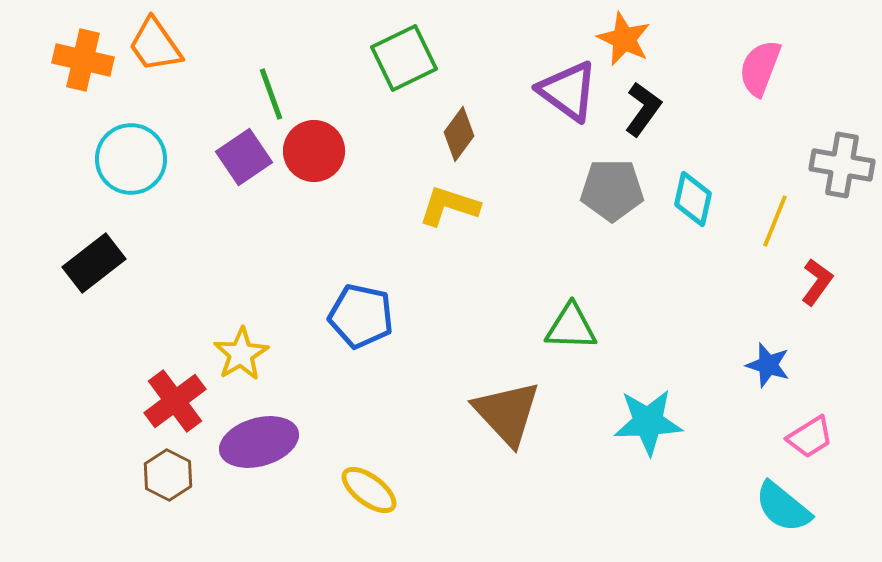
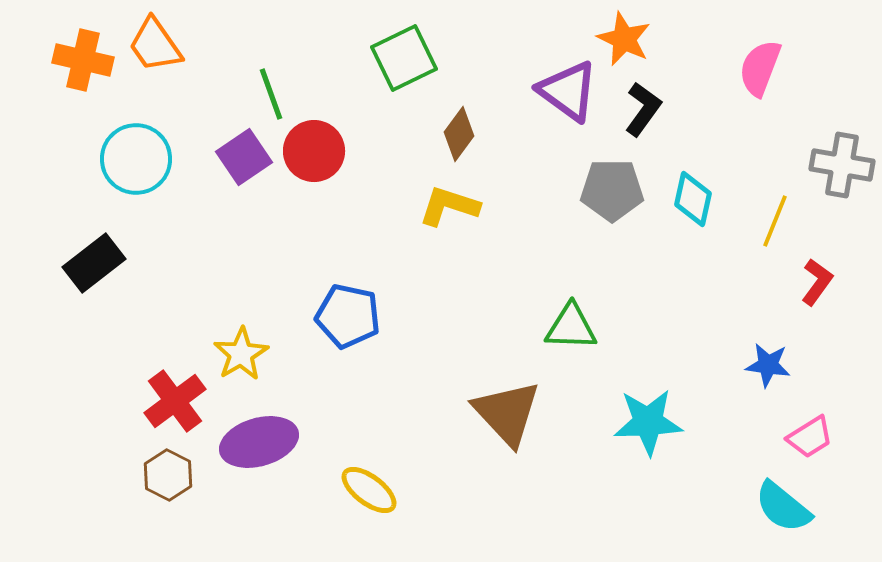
cyan circle: moved 5 px right
blue pentagon: moved 13 px left
blue star: rotated 9 degrees counterclockwise
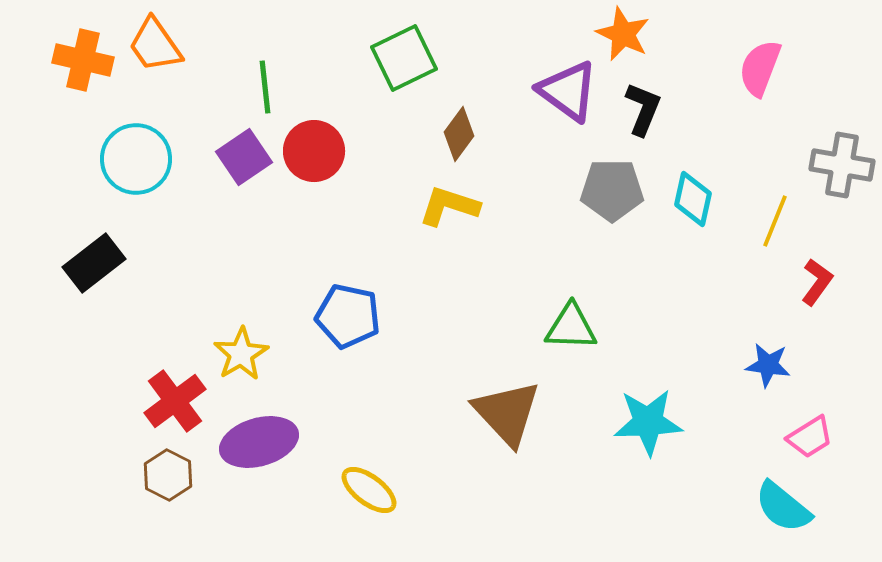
orange star: moved 1 px left, 5 px up
green line: moved 6 px left, 7 px up; rotated 14 degrees clockwise
black L-shape: rotated 14 degrees counterclockwise
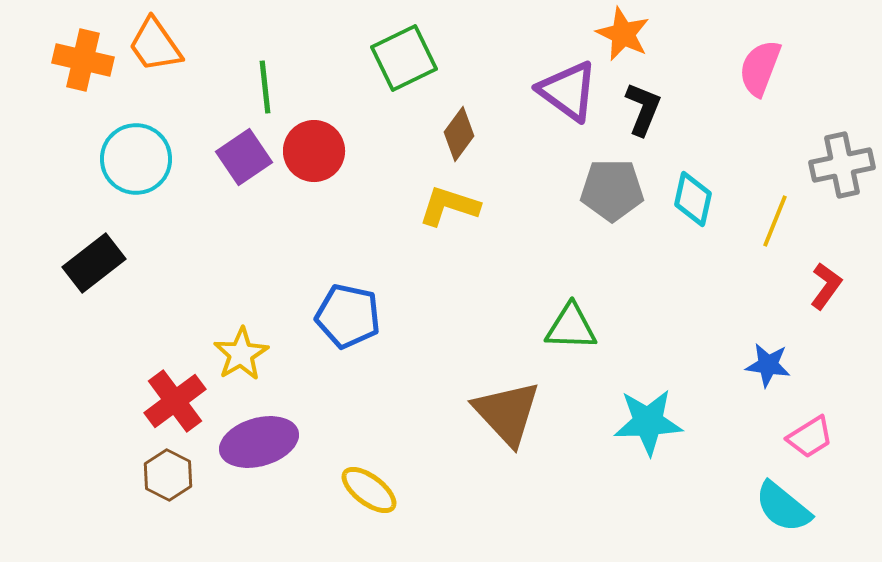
gray cross: rotated 22 degrees counterclockwise
red L-shape: moved 9 px right, 4 px down
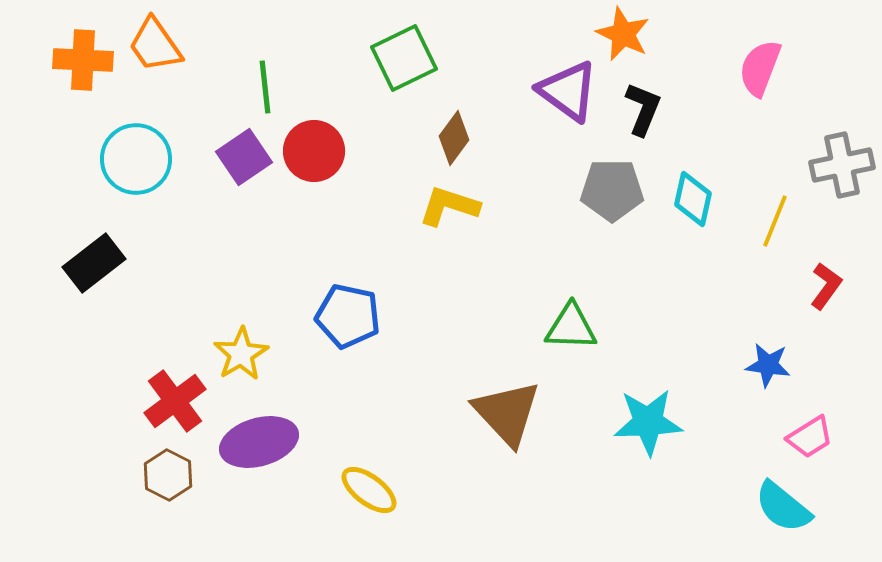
orange cross: rotated 10 degrees counterclockwise
brown diamond: moved 5 px left, 4 px down
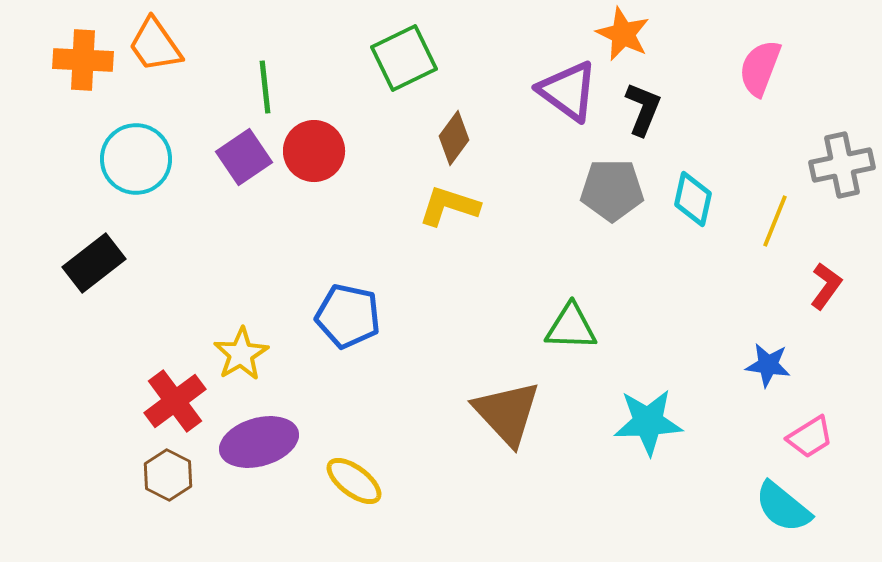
yellow ellipse: moved 15 px left, 9 px up
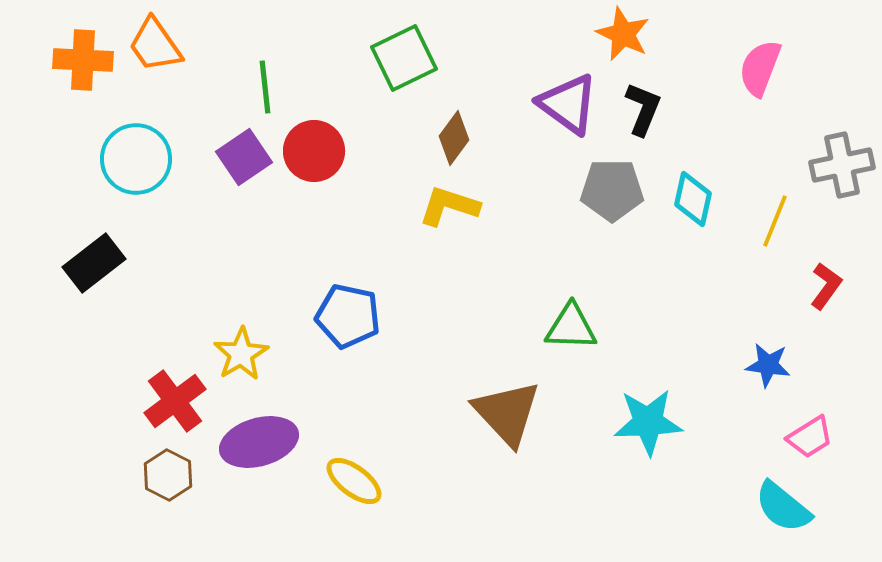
purple triangle: moved 13 px down
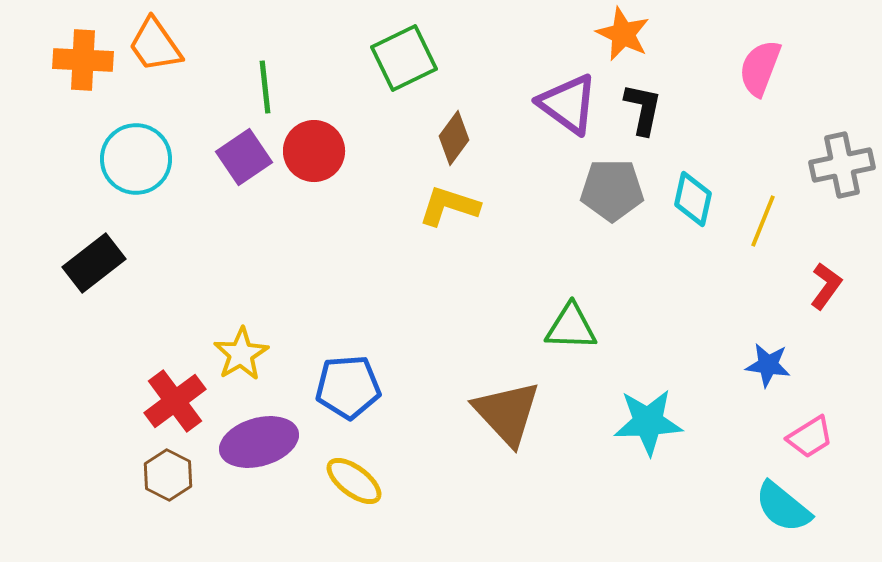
black L-shape: rotated 10 degrees counterclockwise
yellow line: moved 12 px left
blue pentagon: moved 71 px down; rotated 16 degrees counterclockwise
